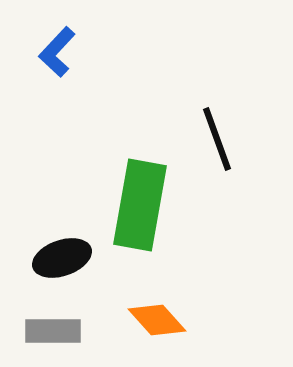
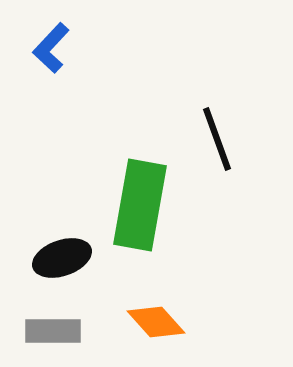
blue L-shape: moved 6 px left, 4 px up
orange diamond: moved 1 px left, 2 px down
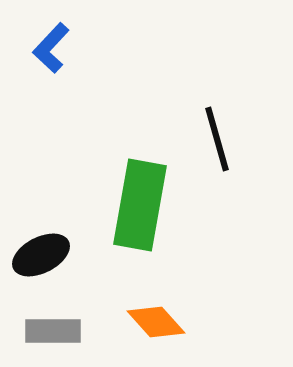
black line: rotated 4 degrees clockwise
black ellipse: moved 21 px left, 3 px up; rotated 8 degrees counterclockwise
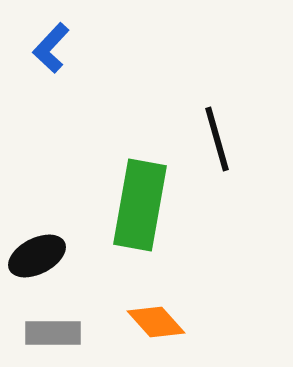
black ellipse: moved 4 px left, 1 px down
gray rectangle: moved 2 px down
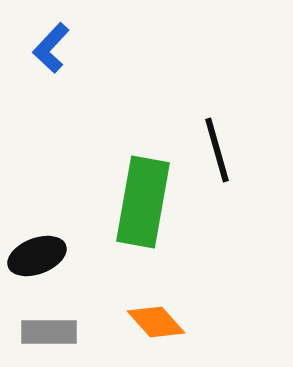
black line: moved 11 px down
green rectangle: moved 3 px right, 3 px up
black ellipse: rotated 6 degrees clockwise
gray rectangle: moved 4 px left, 1 px up
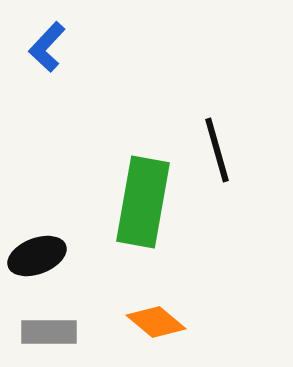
blue L-shape: moved 4 px left, 1 px up
orange diamond: rotated 8 degrees counterclockwise
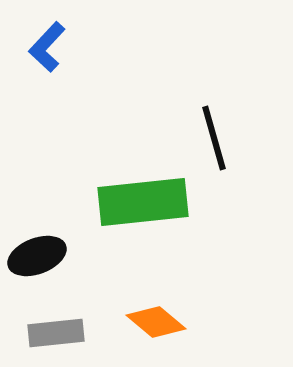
black line: moved 3 px left, 12 px up
green rectangle: rotated 74 degrees clockwise
gray rectangle: moved 7 px right, 1 px down; rotated 6 degrees counterclockwise
